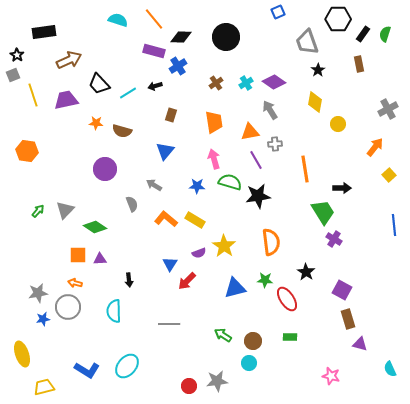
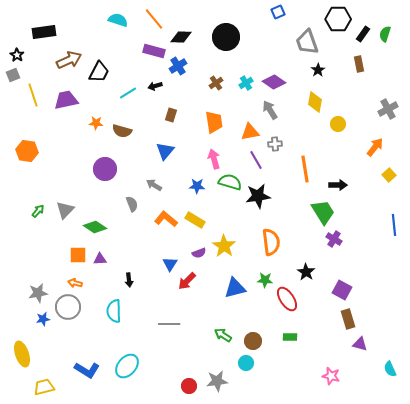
black trapezoid at (99, 84): moved 12 px up; rotated 110 degrees counterclockwise
black arrow at (342, 188): moved 4 px left, 3 px up
cyan circle at (249, 363): moved 3 px left
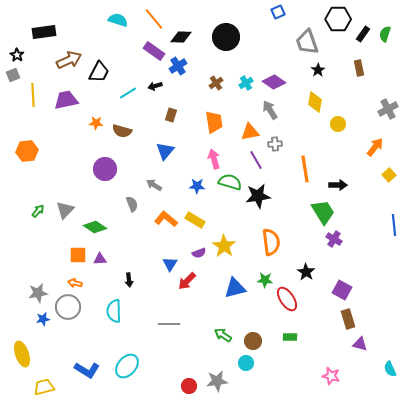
purple rectangle at (154, 51): rotated 20 degrees clockwise
brown rectangle at (359, 64): moved 4 px down
yellow line at (33, 95): rotated 15 degrees clockwise
orange hexagon at (27, 151): rotated 15 degrees counterclockwise
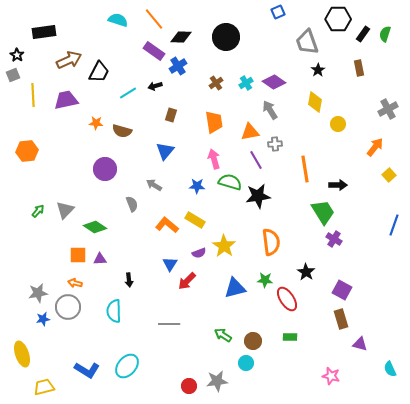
orange L-shape at (166, 219): moved 1 px right, 6 px down
blue line at (394, 225): rotated 25 degrees clockwise
brown rectangle at (348, 319): moved 7 px left
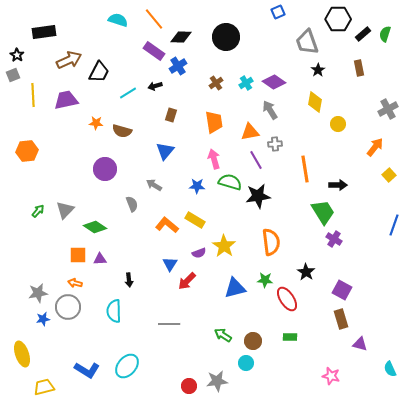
black rectangle at (363, 34): rotated 14 degrees clockwise
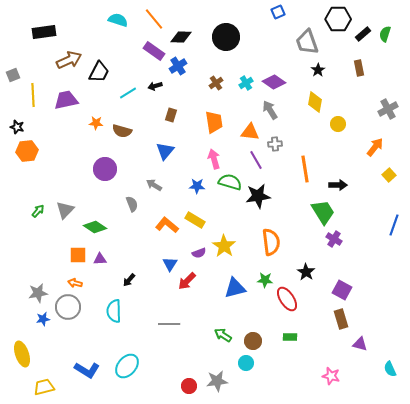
black star at (17, 55): moved 72 px down; rotated 16 degrees counterclockwise
orange triangle at (250, 132): rotated 18 degrees clockwise
black arrow at (129, 280): rotated 48 degrees clockwise
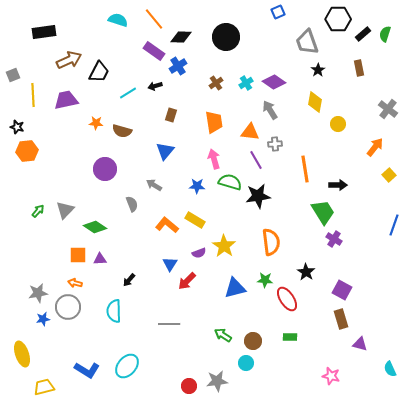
gray cross at (388, 109): rotated 24 degrees counterclockwise
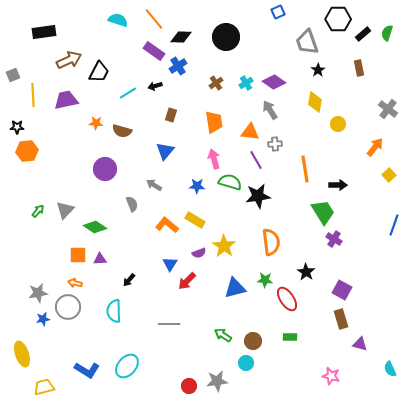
green semicircle at (385, 34): moved 2 px right, 1 px up
black star at (17, 127): rotated 16 degrees counterclockwise
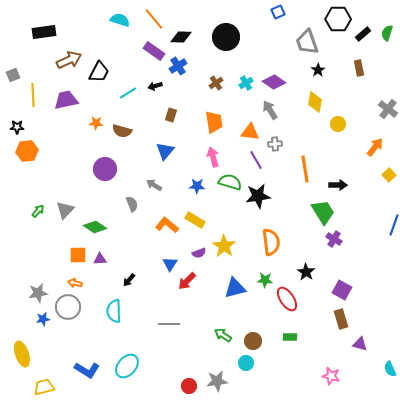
cyan semicircle at (118, 20): moved 2 px right
pink arrow at (214, 159): moved 1 px left, 2 px up
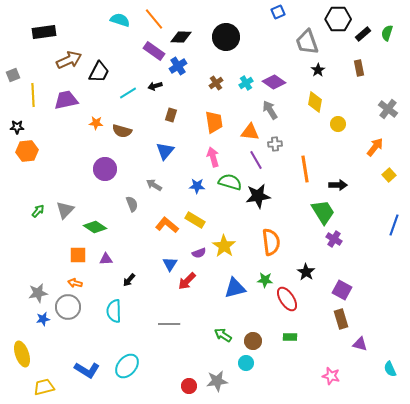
purple triangle at (100, 259): moved 6 px right
